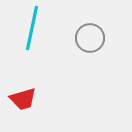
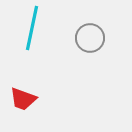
red trapezoid: rotated 36 degrees clockwise
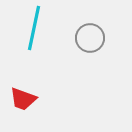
cyan line: moved 2 px right
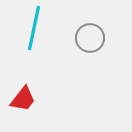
red trapezoid: rotated 72 degrees counterclockwise
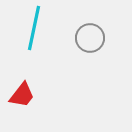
red trapezoid: moved 1 px left, 4 px up
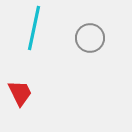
red trapezoid: moved 2 px left, 2 px up; rotated 64 degrees counterclockwise
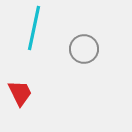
gray circle: moved 6 px left, 11 px down
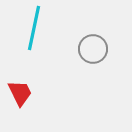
gray circle: moved 9 px right
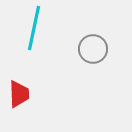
red trapezoid: moved 1 px left, 1 px down; rotated 24 degrees clockwise
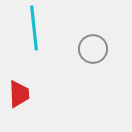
cyan line: rotated 18 degrees counterclockwise
